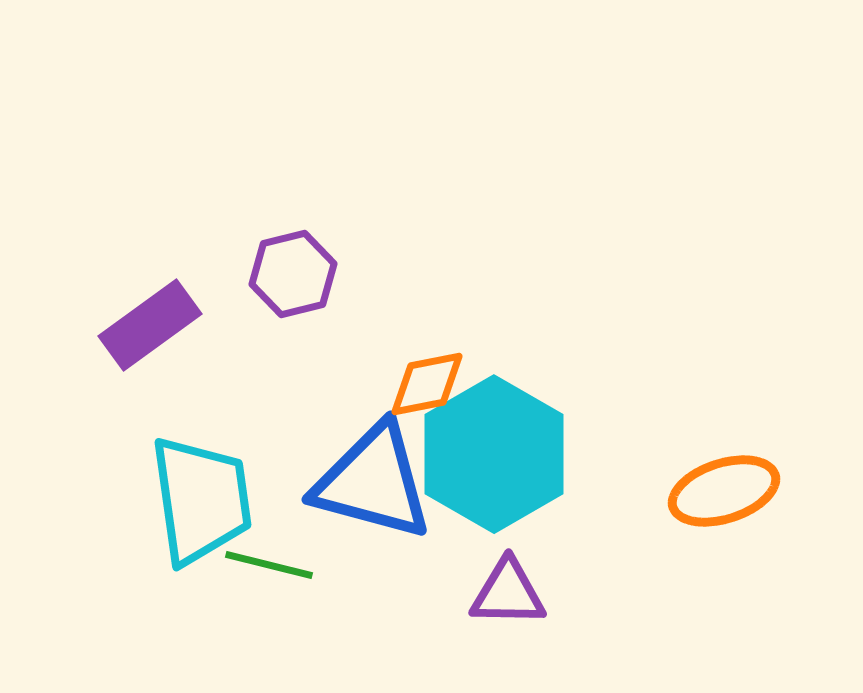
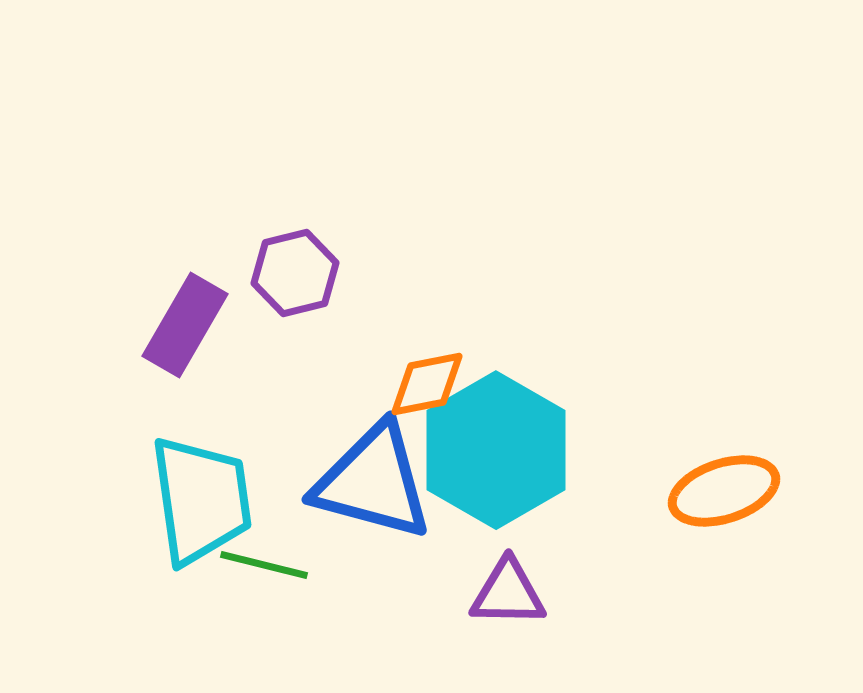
purple hexagon: moved 2 px right, 1 px up
purple rectangle: moved 35 px right; rotated 24 degrees counterclockwise
cyan hexagon: moved 2 px right, 4 px up
green line: moved 5 px left
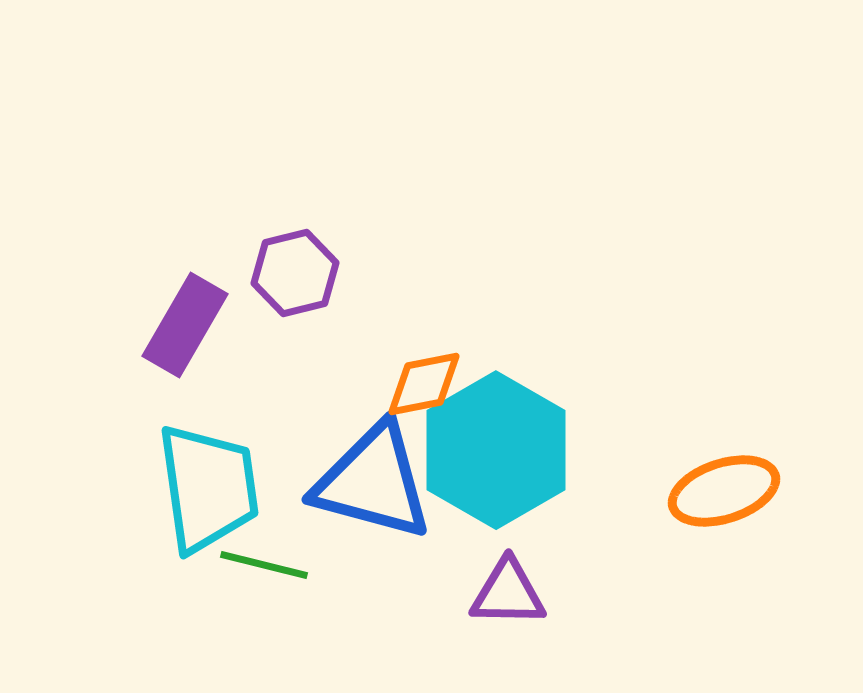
orange diamond: moved 3 px left
cyan trapezoid: moved 7 px right, 12 px up
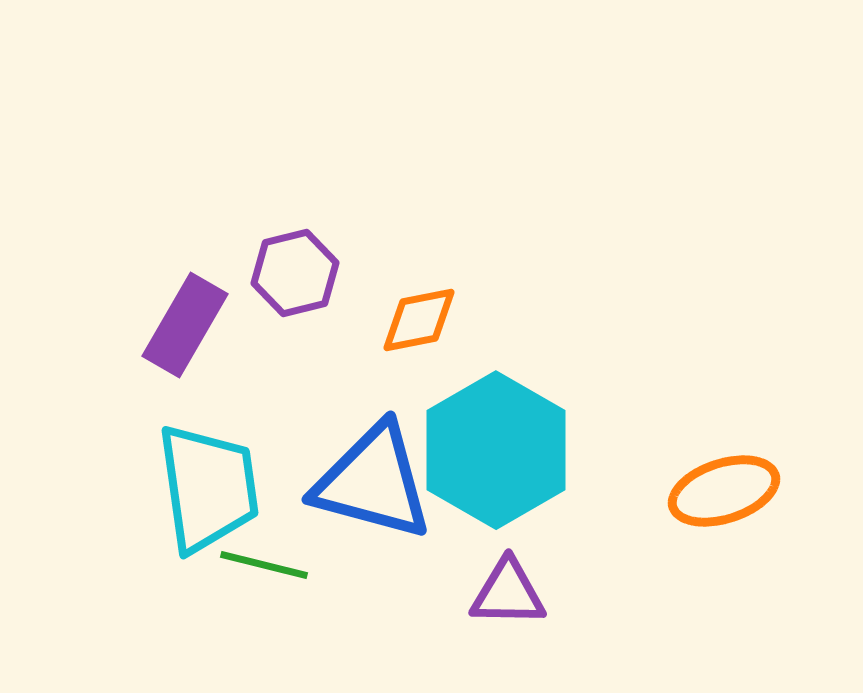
orange diamond: moved 5 px left, 64 px up
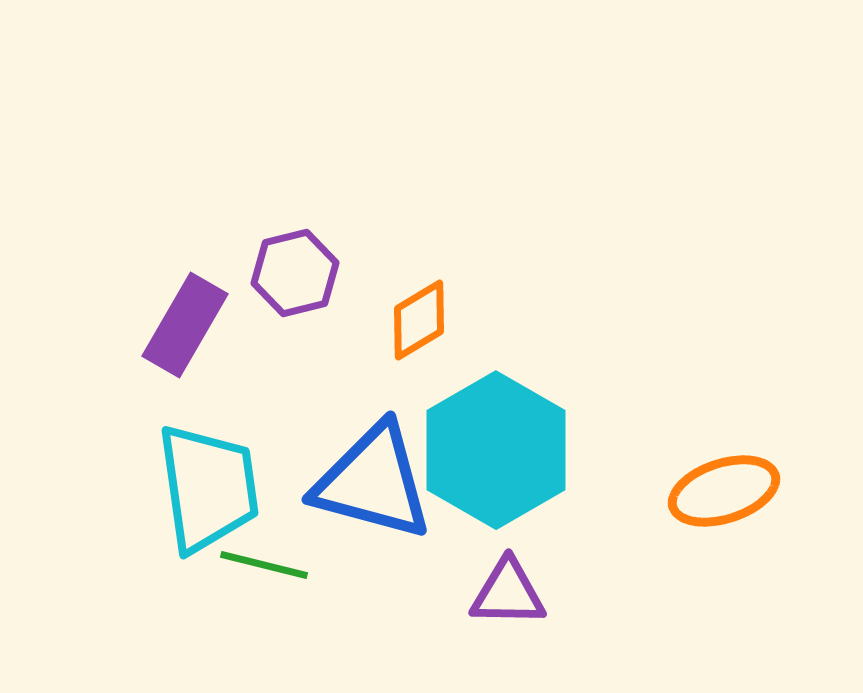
orange diamond: rotated 20 degrees counterclockwise
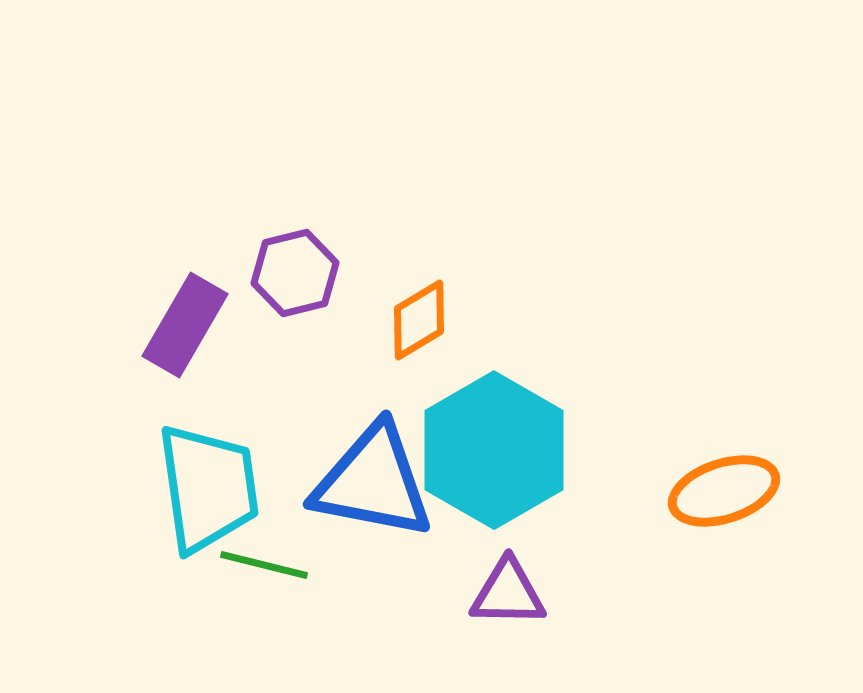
cyan hexagon: moved 2 px left
blue triangle: rotated 4 degrees counterclockwise
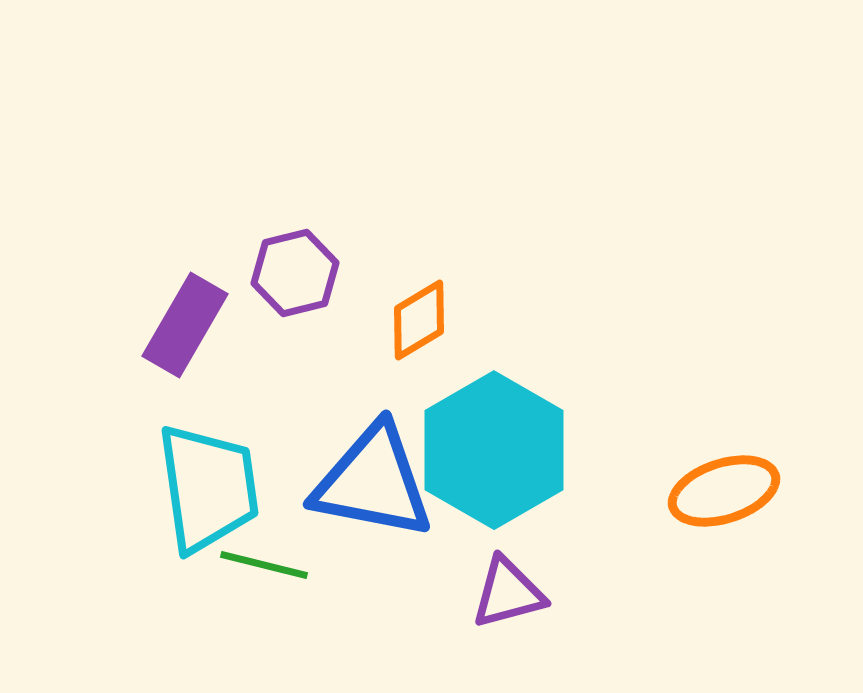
purple triangle: rotated 16 degrees counterclockwise
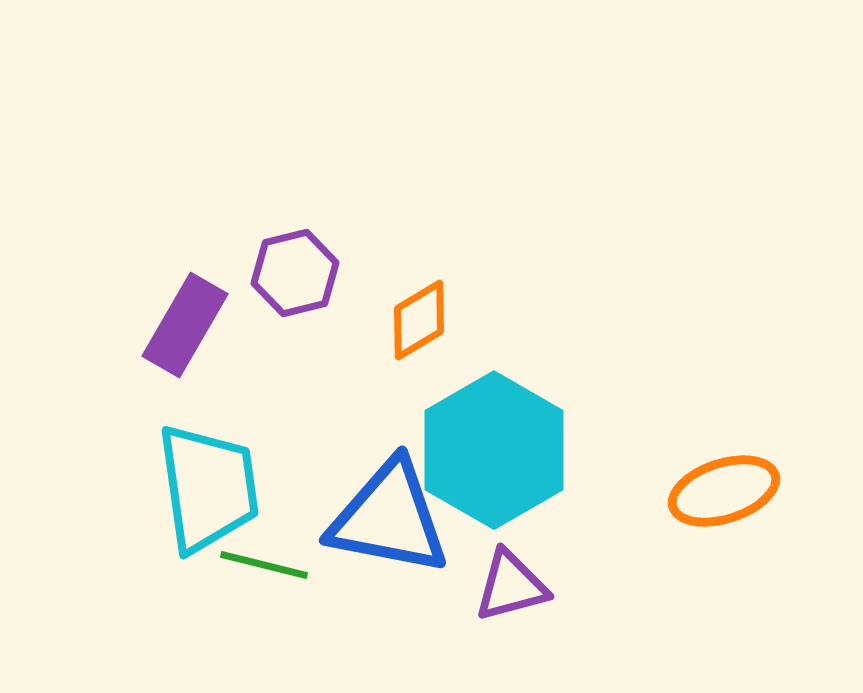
blue triangle: moved 16 px right, 36 px down
purple triangle: moved 3 px right, 7 px up
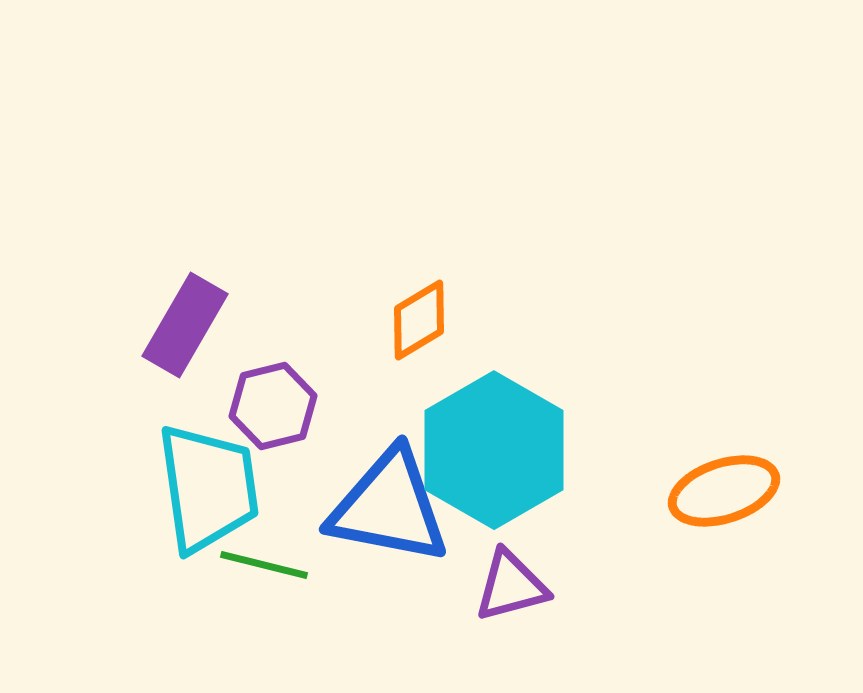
purple hexagon: moved 22 px left, 133 px down
blue triangle: moved 11 px up
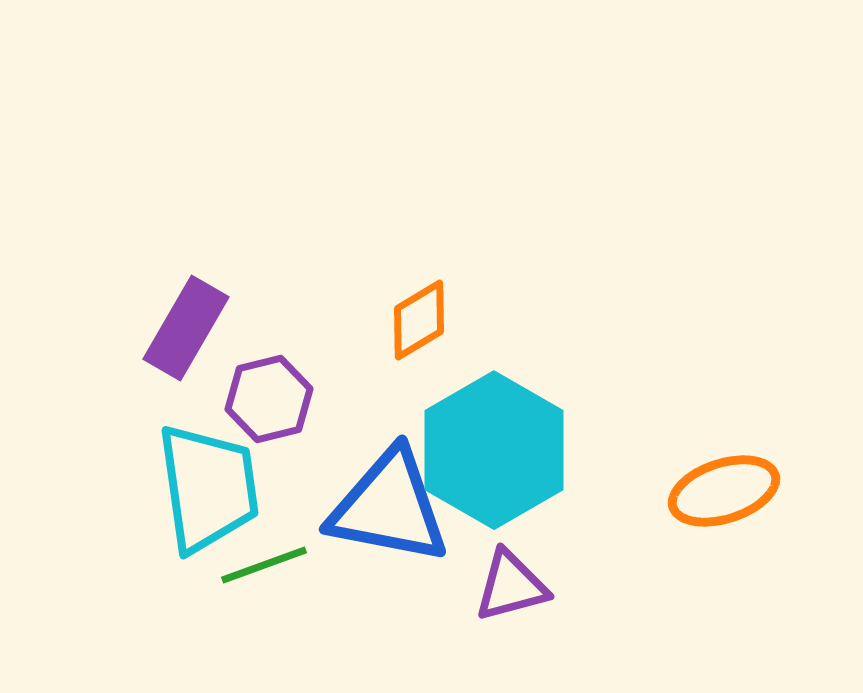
purple rectangle: moved 1 px right, 3 px down
purple hexagon: moved 4 px left, 7 px up
green line: rotated 34 degrees counterclockwise
